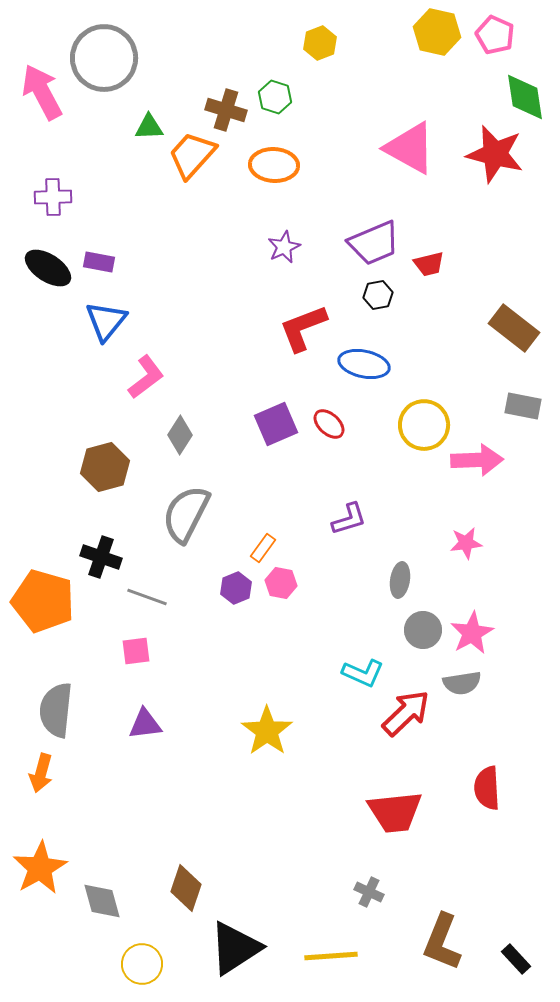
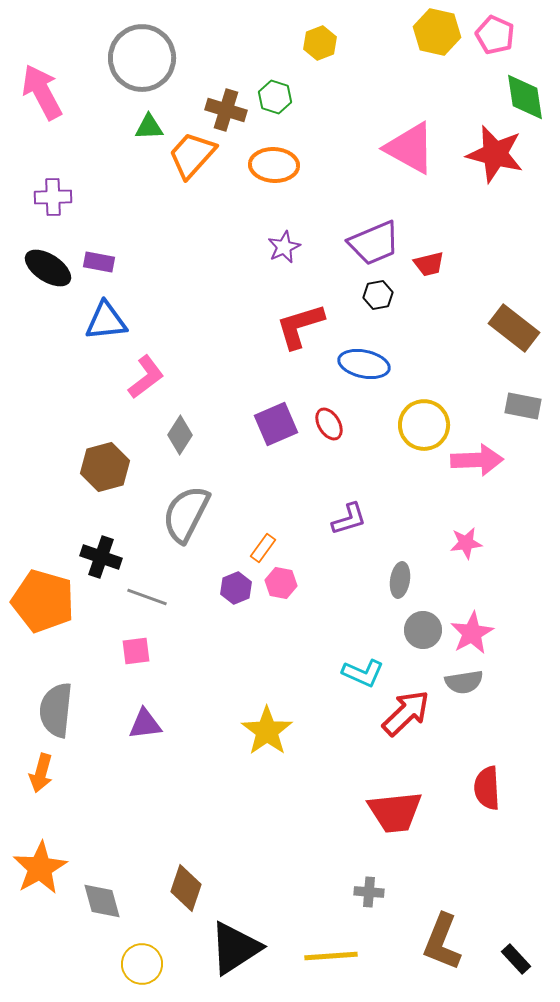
gray circle at (104, 58): moved 38 px right
blue triangle at (106, 321): rotated 45 degrees clockwise
red L-shape at (303, 328): moved 3 px left, 2 px up; rotated 4 degrees clockwise
red ellipse at (329, 424): rotated 16 degrees clockwise
gray semicircle at (462, 683): moved 2 px right, 1 px up
gray cross at (369, 892): rotated 20 degrees counterclockwise
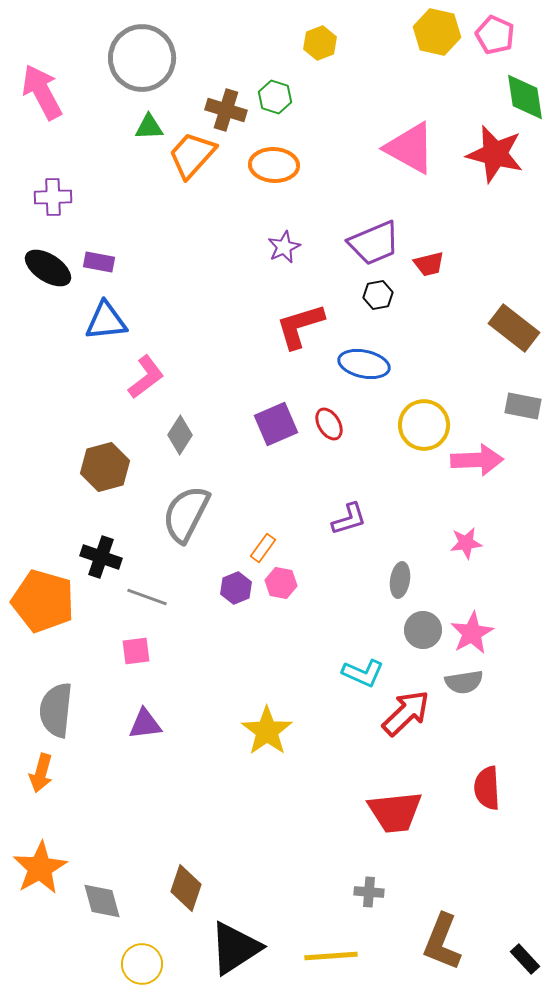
black rectangle at (516, 959): moved 9 px right
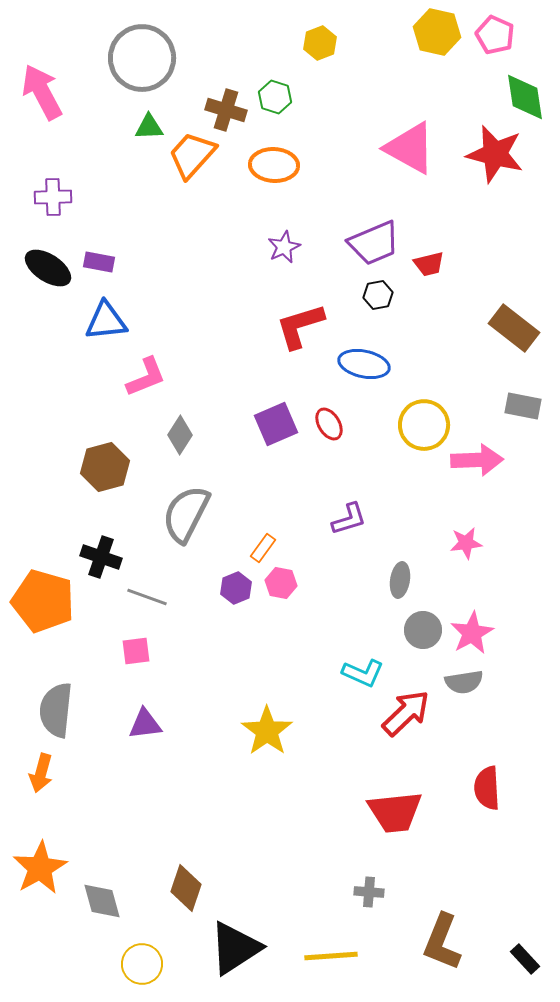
pink L-shape at (146, 377): rotated 15 degrees clockwise
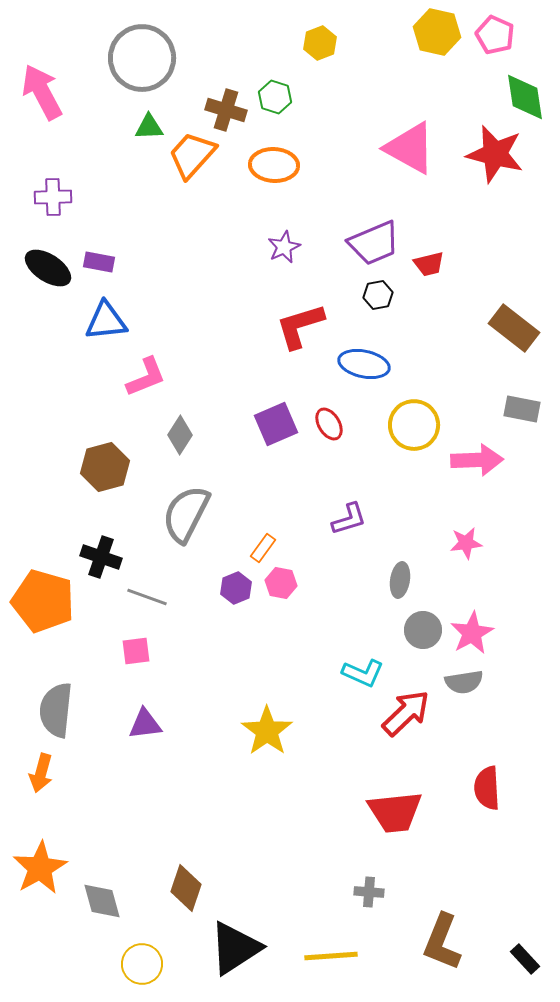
gray rectangle at (523, 406): moved 1 px left, 3 px down
yellow circle at (424, 425): moved 10 px left
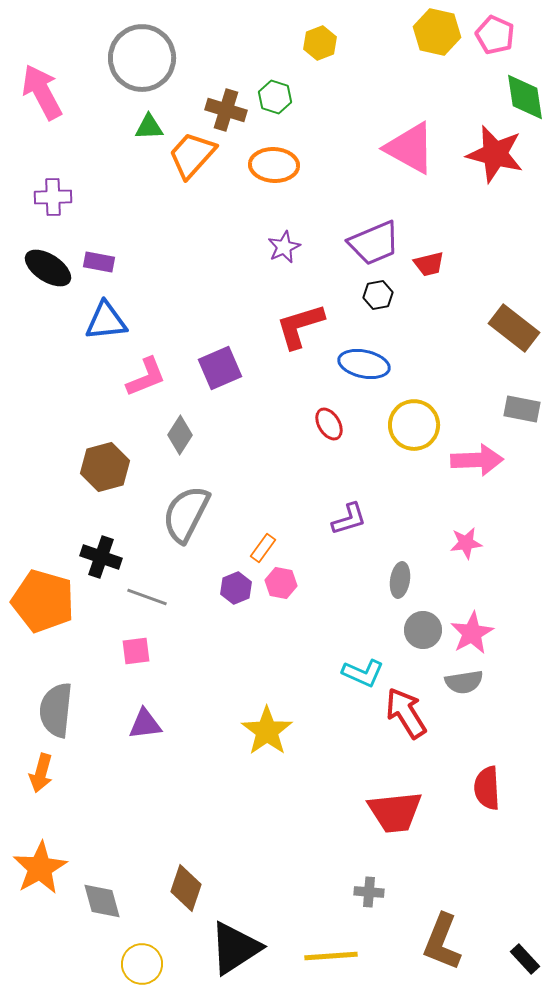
purple square at (276, 424): moved 56 px left, 56 px up
red arrow at (406, 713): rotated 78 degrees counterclockwise
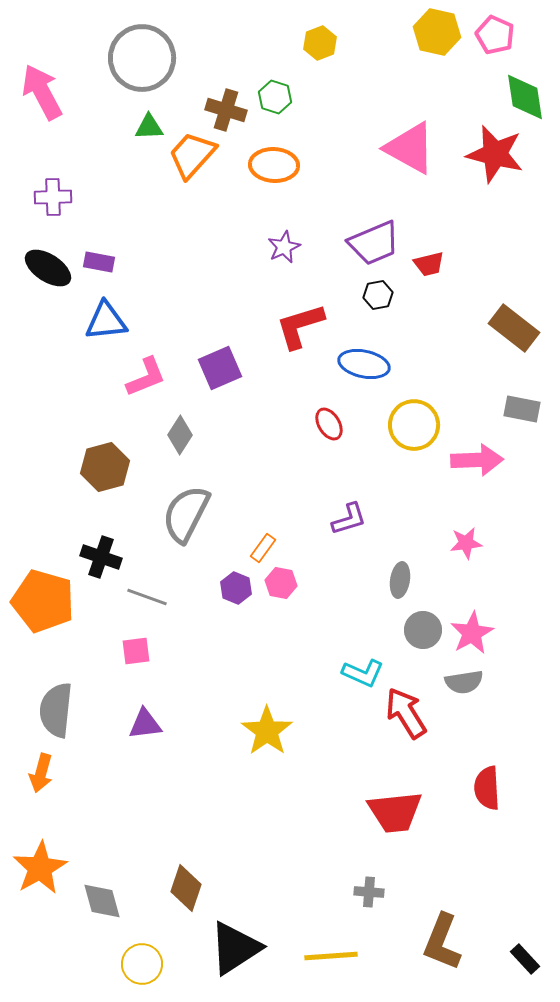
purple hexagon at (236, 588): rotated 16 degrees counterclockwise
